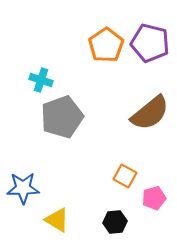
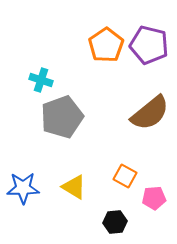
purple pentagon: moved 1 px left, 2 px down
pink pentagon: rotated 10 degrees clockwise
yellow triangle: moved 17 px right, 33 px up
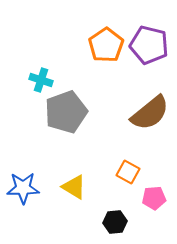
gray pentagon: moved 4 px right, 5 px up
orange square: moved 3 px right, 4 px up
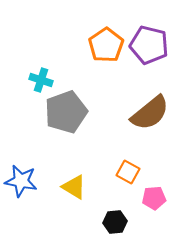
blue star: moved 2 px left, 7 px up; rotated 12 degrees clockwise
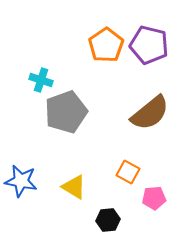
black hexagon: moved 7 px left, 2 px up
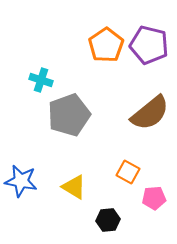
gray pentagon: moved 3 px right, 3 px down
